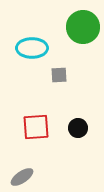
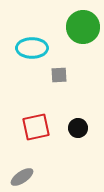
red square: rotated 8 degrees counterclockwise
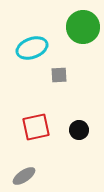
cyan ellipse: rotated 20 degrees counterclockwise
black circle: moved 1 px right, 2 px down
gray ellipse: moved 2 px right, 1 px up
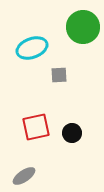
black circle: moved 7 px left, 3 px down
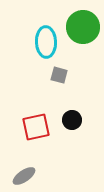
cyan ellipse: moved 14 px right, 6 px up; rotated 72 degrees counterclockwise
gray square: rotated 18 degrees clockwise
black circle: moved 13 px up
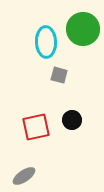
green circle: moved 2 px down
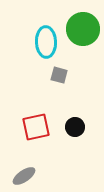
black circle: moved 3 px right, 7 px down
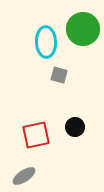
red square: moved 8 px down
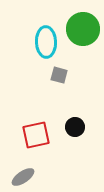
gray ellipse: moved 1 px left, 1 px down
